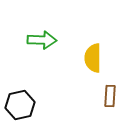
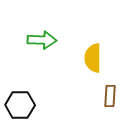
black hexagon: rotated 12 degrees clockwise
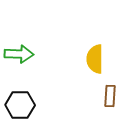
green arrow: moved 23 px left, 14 px down
yellow semicircle: moved 2 px right, 1 px down
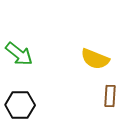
green arrow: rotated 36 degrees clockwise
yellow semicircle: rotated 68 degrees counterclockwise
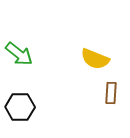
brown rectangle: moved 1 px right, 3 px up
black hexagon: moved 2 px down
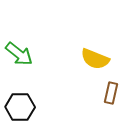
brown rectangle: rotated 10 degrees clockwise
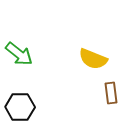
yellow semicircle: moved 2 px left
brown rectangle: rotated 20 degrees counterclockwise
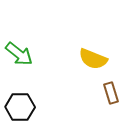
brown rectangle: rotated 10 degrees counterclockwise
